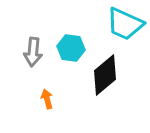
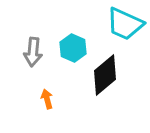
cyan hexagon: moved 2 px right; rotated 16 degrees clockwise
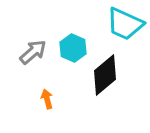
gray arrow: rotated 136 degrees counterclockwise
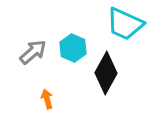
black diamond: moved 1 px right, 2 px up; rotated 21 degrees counterclockwise
